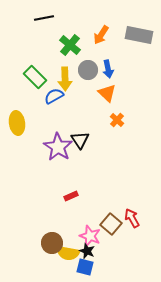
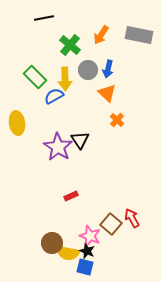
blue arrow: rotated 24 degrees clockwise
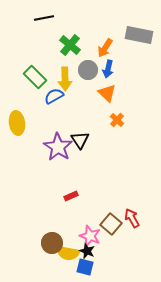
orange arrow: moved 4 px right, 13 px down
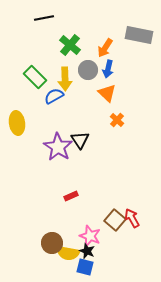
brown square: moved 4 px right, 4 px up
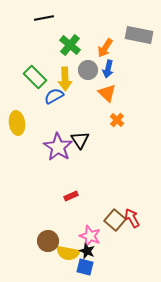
brown circle: moved 4 px left, 2 px up
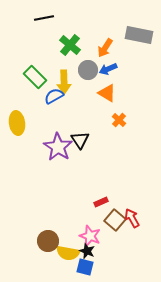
blue arrow: rotated 54 degrees clockwise
yellow arrow: moved 1 px left, 3 px down
orange triangle: rotated 12 degrees counterclockwise
orange cross: moved 2 px right
red rectangle: moved 30 px right, 6 px down
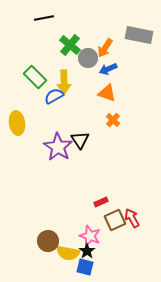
gray circle: moved 12 px up
orange triangle: rotated 12 degrees counterclockwise
orange cross: moved 6 px left
brown square: rotated 25 degrees clockwise
black star: rotated 14 degrees clockwise
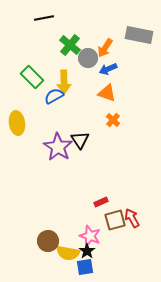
green rectangle: moved 3 px left
brown square: rotated 10 degrees clockwise
blue square: rotated 24 degrees counterclockwise
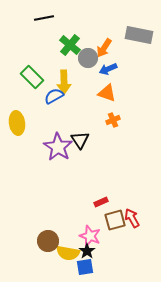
orange arrow: moved 1 px left
orange cross: rotated 24 degrees clockwise
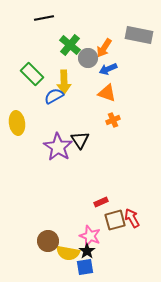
green rectangle: moved 3 px up
